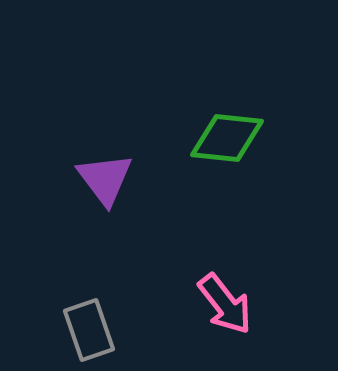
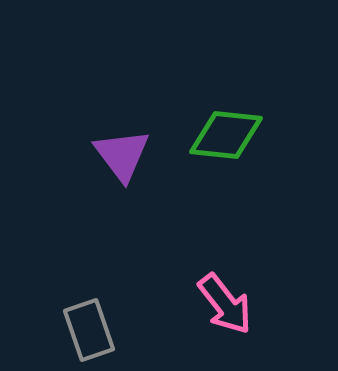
green diamond: moved 1 px left, 3 px up
purple triangle: moved 17 px right, 24 px up
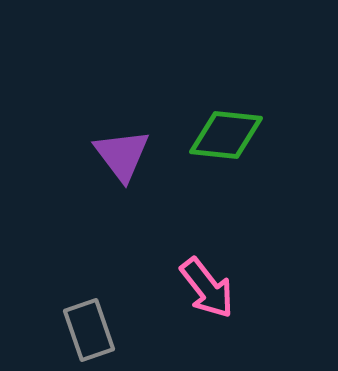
pink arrow: moved 18 px left, 16 px up
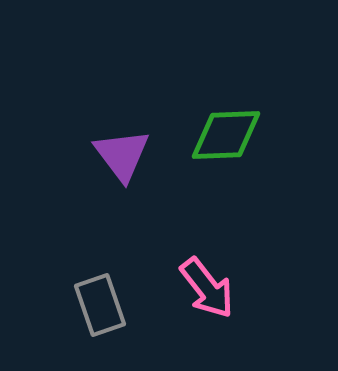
green diamond: rotated 8 degrees counterclockwise
gray rectangle: moved 11 px right, 25 px up
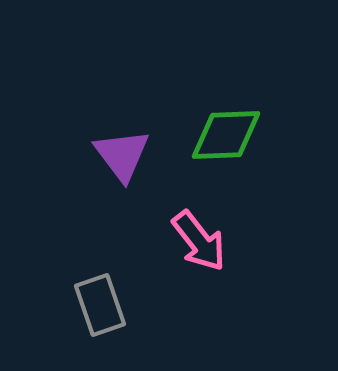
pink arrow: moved 8 px left, 47 px up
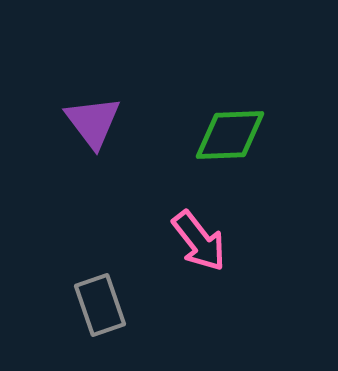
green diamond: moved 4 px right
purple triangle: moved 29 px left, 33 px up
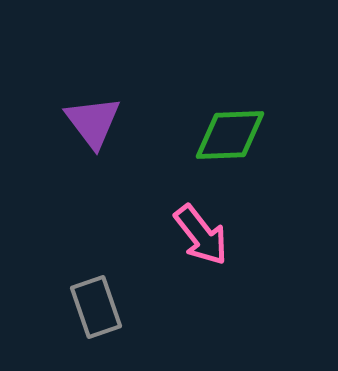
pink arrow: moved 2 px right, 6 px up
gray rectangle: moved 4 px left, 2 px down
